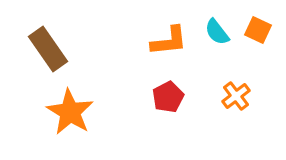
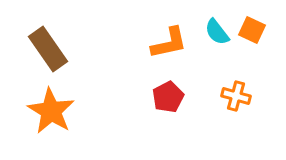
orange square: moved 6 px left
orange L-shape: moved 2 px down; rotated 6 degrees counterclockwise
orange cross: rotated 36 degrees counterclockwise
orange star: moved 19 px left, 1 px up
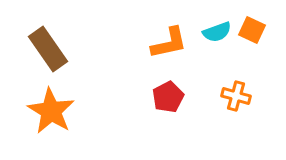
cyan semicircle: rotated 72 degrees counterclockwise
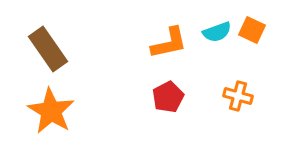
orange cross: moved 2 px right
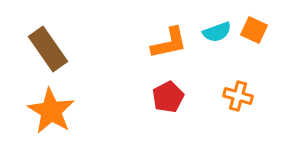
orange square: moved 2 px right
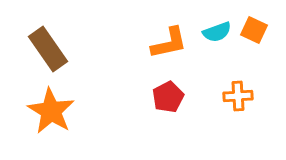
orange cross: rotated 20 degrees counterclockwise
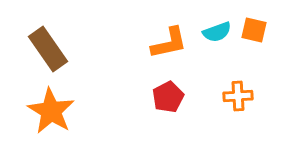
orange square: rotated 12 degrees counterclockwise
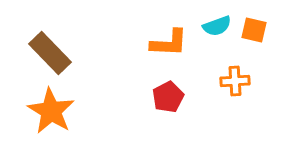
cyan semicircle: moved 6 px up
orange L-shape: rotated 15 degrees clockwise
brown rectangle: moved 2 px right, 4 px down; rotated 9 degrees counterclockwise
orange cross: moved 3 px left, 15 px up
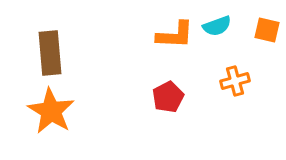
orange square: moved 13 px right
orange L-shape: moved 6 px right, 8 px up
brown rectangle: rotated 39 degrees clockwise
orange cross: rotated 12 degrees counterclockwise
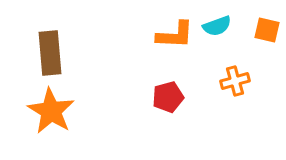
red pentagon: rotated 12 degrees clockwise
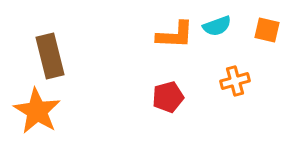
brown rectangle: moved 3 px down; rotated 9 degrees counterclockwise
orange star: moved 14 px left
